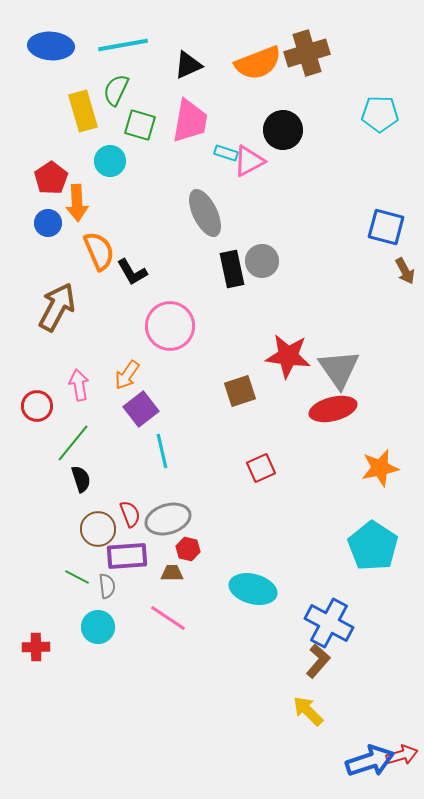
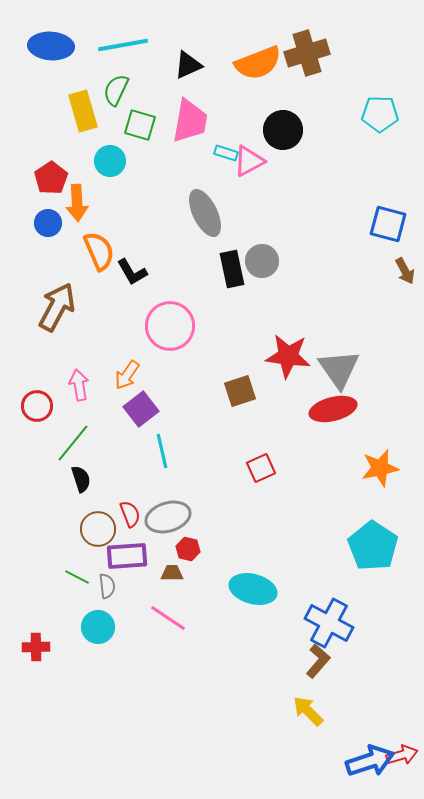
blue square at (386, 227): moved 2 px right, 3 px up
gray ellipse at (168, 519): moved 2 px up
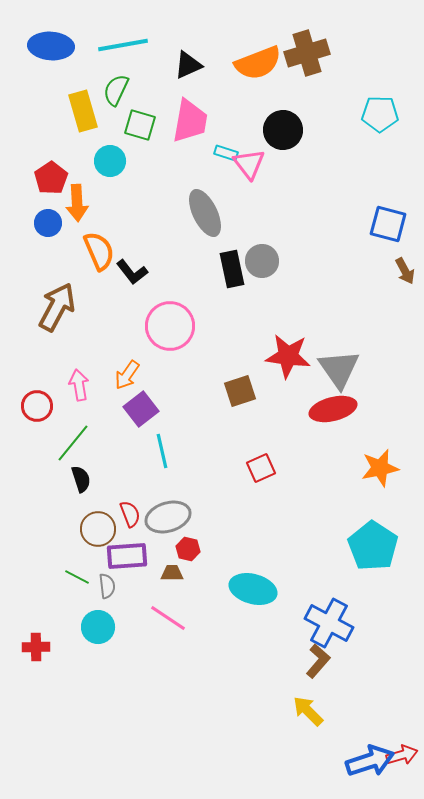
pink triangle at (249, 161): moved 3 px down; rotated 40 degrees counterclockwise
black L-shape at (132, 272): rotated 8 degrees counterclockwise
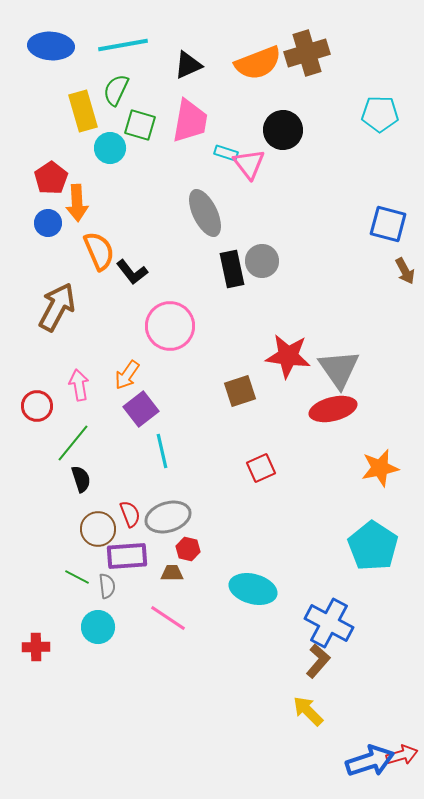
cyan circle at (110, 161): moved 13 px up
